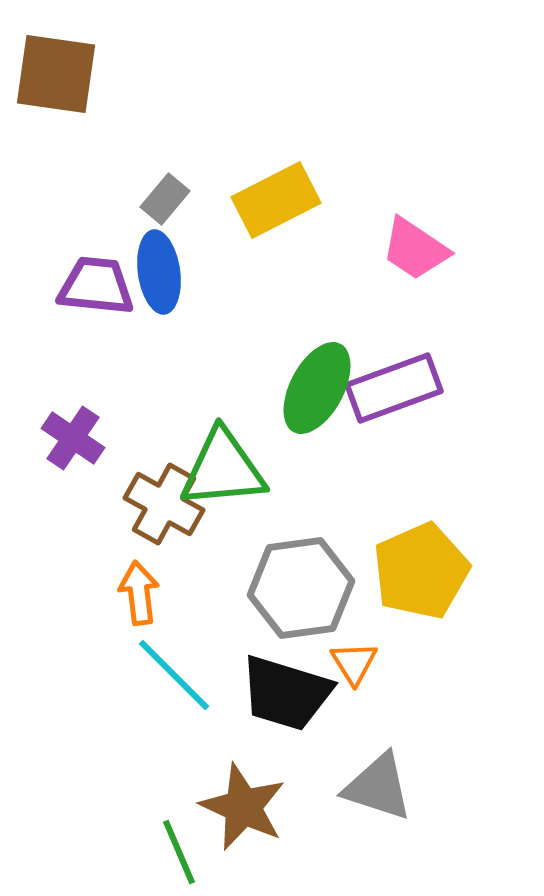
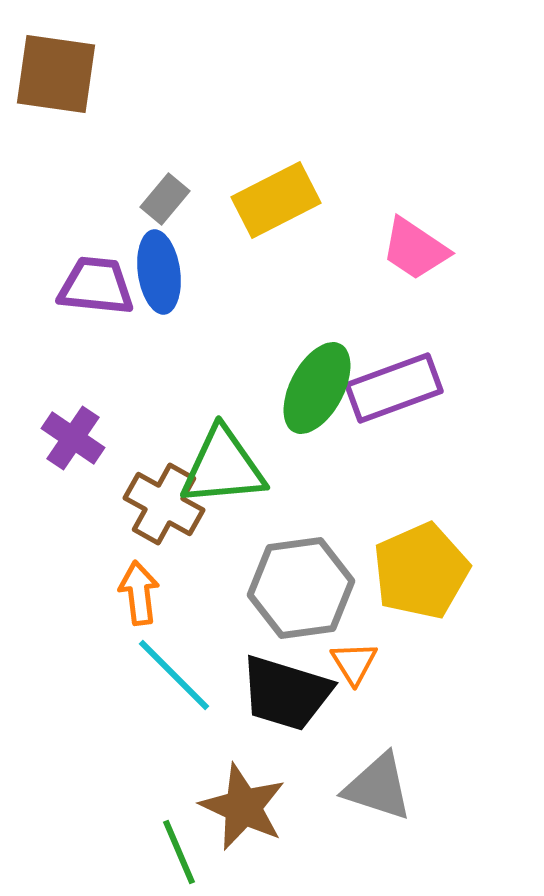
green triangle: moved 2 px up
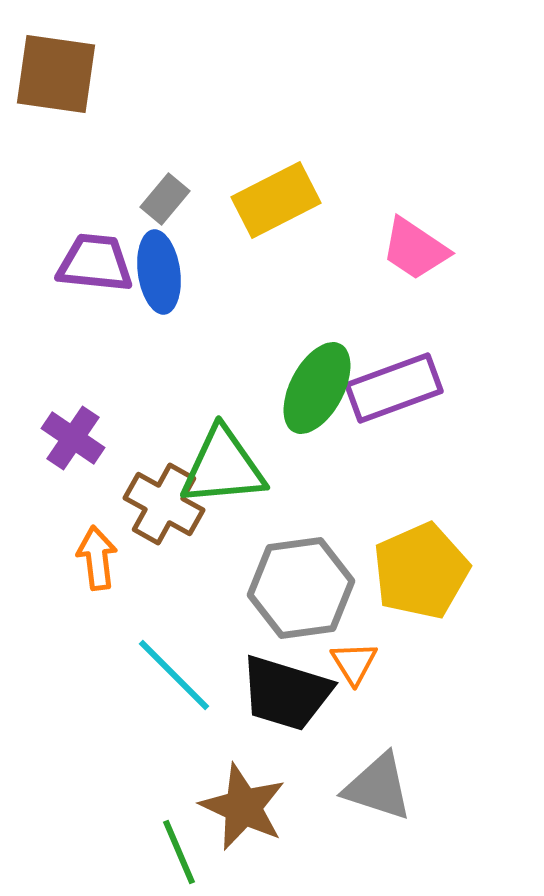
purple trapezoid: moved 1 px left, 23 px up
orange arrow: moved 42 px left, 35 px up
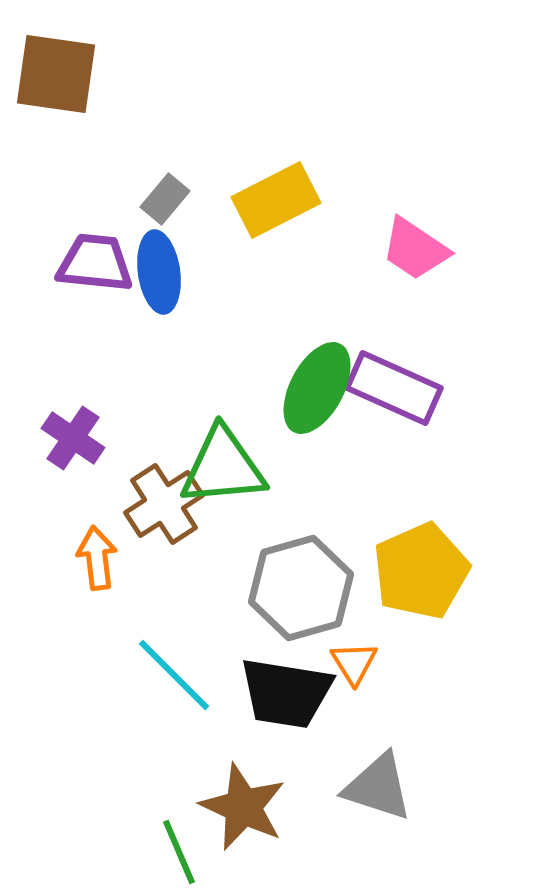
purple rectangle: rotated 44 degrees clockwise
brown cross: rotated 28 degrees clockwise
gray hexagon: rotated 8 degrees counterclockwise
black trapezoid: rotated 8 degrees counterclockwise
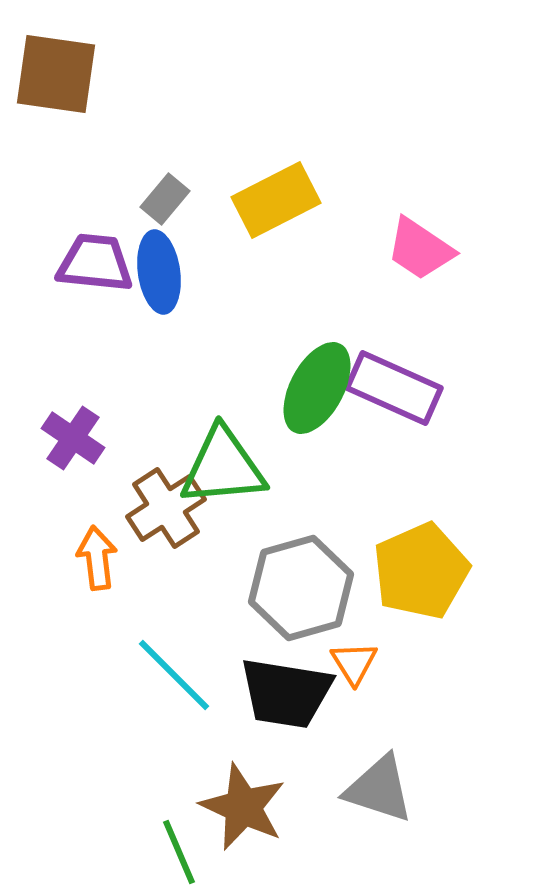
pink trapezoid: moved 5 px right
brown cross: moved 2 px right, 4 px down
gray triangle: moved 1 px right, 2 px down
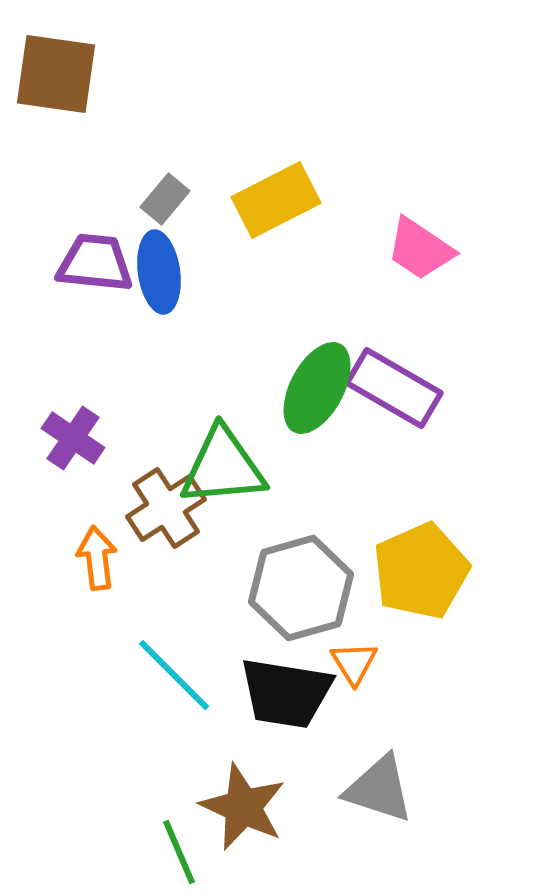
purple rectangle: rotated 6 degrees clockwise
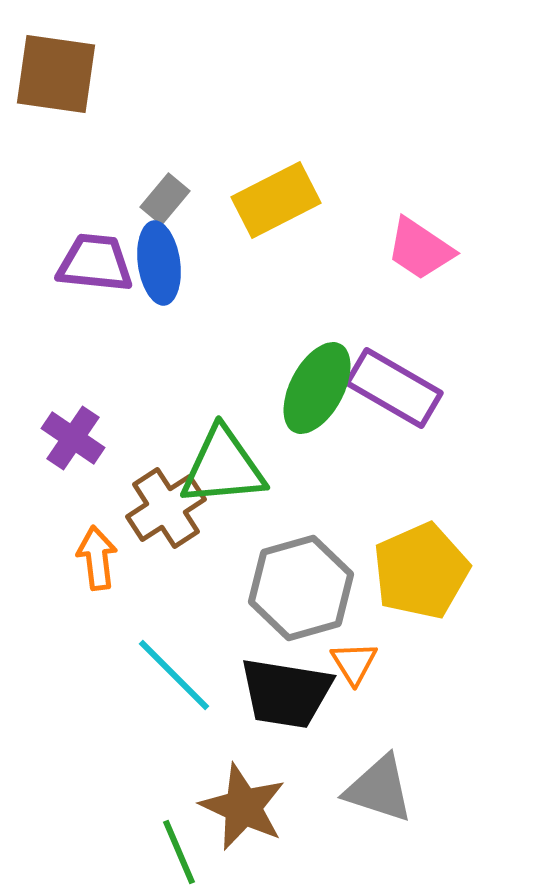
blue ellipse: moved 9 px up
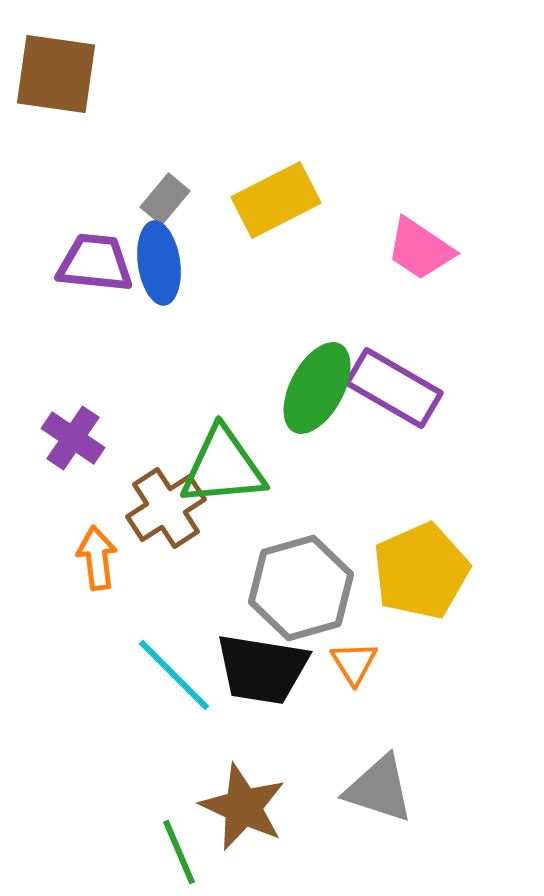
black trapezoid: moved 24 px left, 24 px up
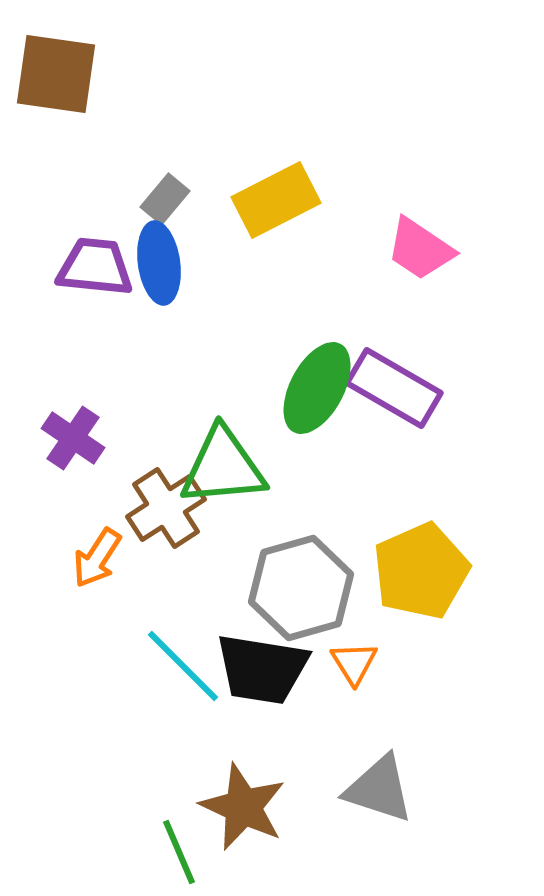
purple trapezoid: moved 4 px down
orange arrow: rotated 140 degrees counterclockwise
cyan line: moved 9 px right, 9 px up
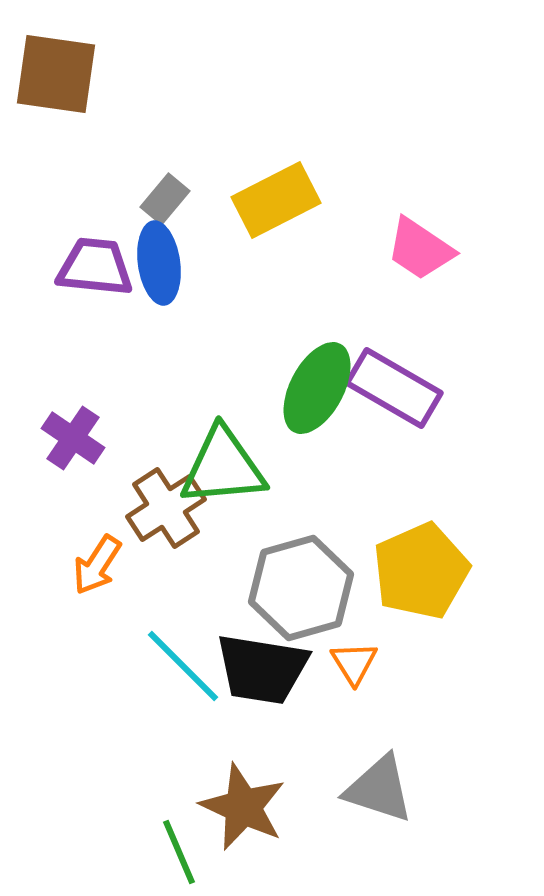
orange arrow: moved 7 px down
